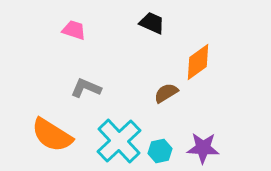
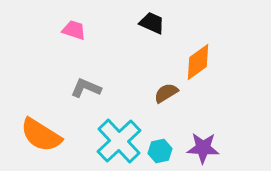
orange semicircle: moved 11 px left
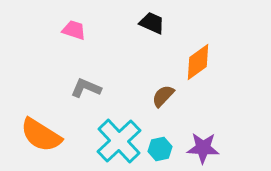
brown semicircle: moved 3 px left, 3 px down; rotated 15 degrees counterclockwise
cyan hexagon: moved 2 px up
